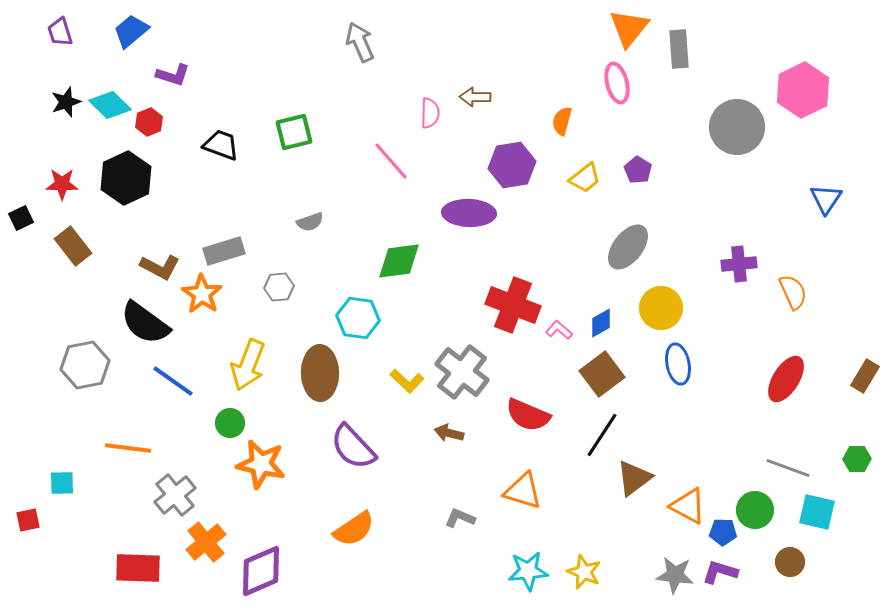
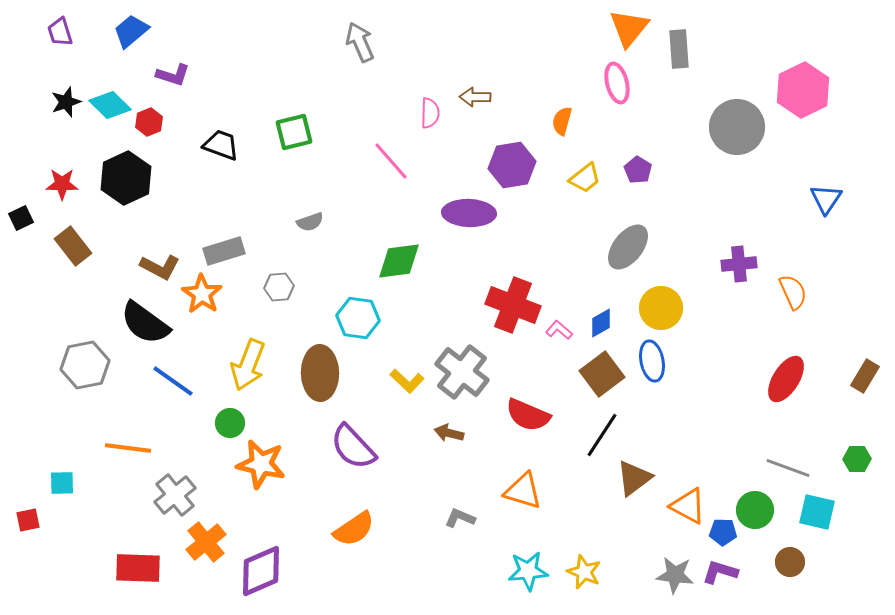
blue ellipse at (678, 364): moved 26 px left, 3 px up
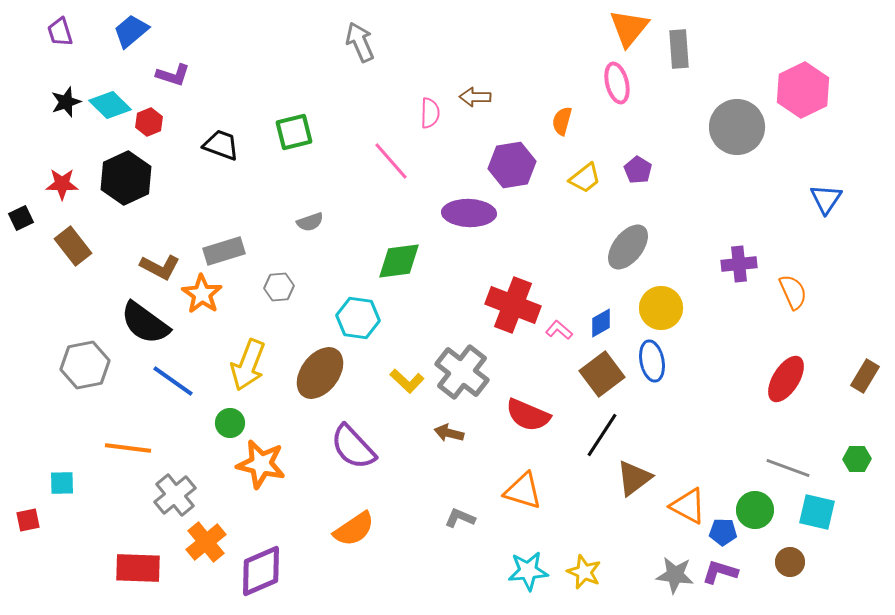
brown ellipse at (320, 373): rotated 38 degrees clockwise
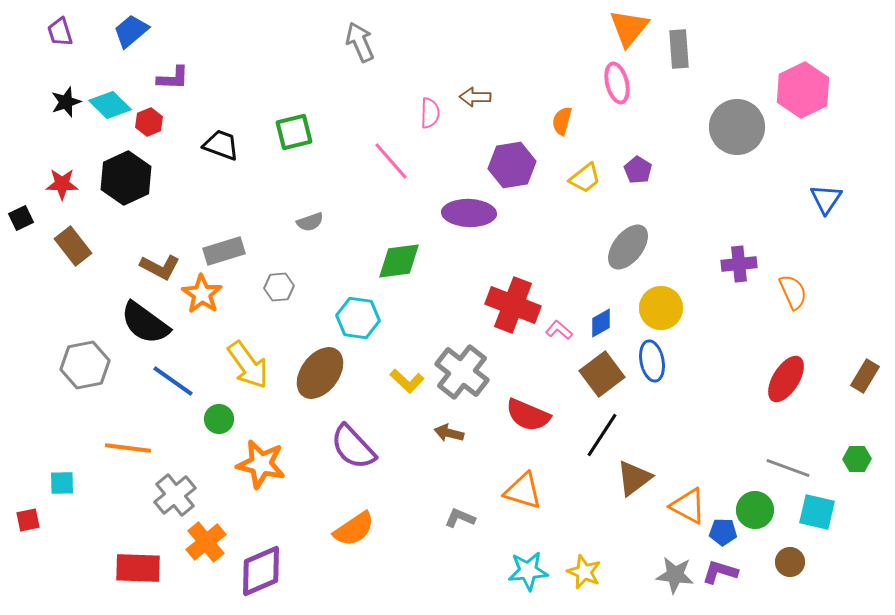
purple L-shape at (173, 75): moved 3 px down; rotated 16 degrees counterclockwise
yellow arrow at (248, 365): rotated 57 degrees counterclockwise
green circle at (230, 423): moved 11 px left, 4 px up
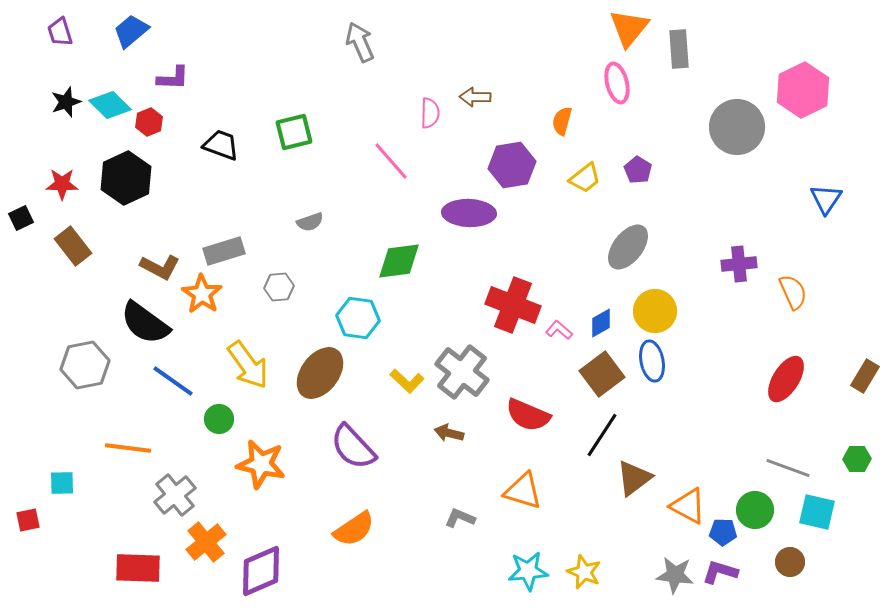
yellow circle at (661, 308): moved 6 px left, 3 px down
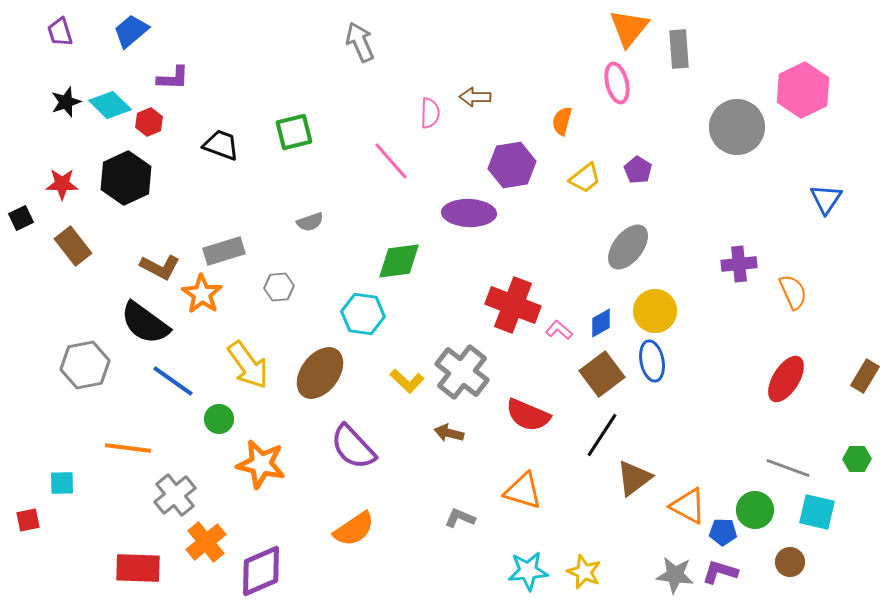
cyan hexagon at (358, 318): moved 5 px right, 4 px up
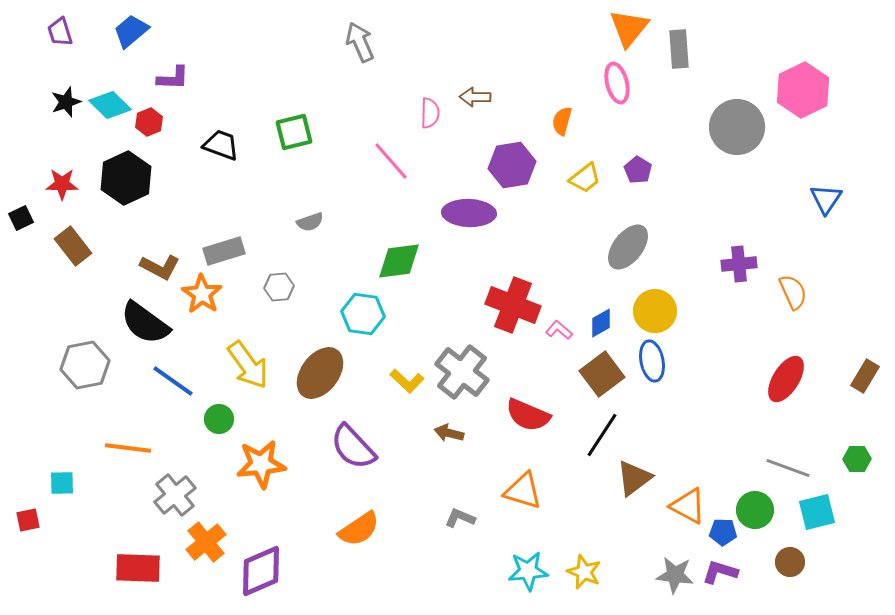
orange star at (261, 464): rotated 18 degrees counterclockwise
cyan square at (817, 512): rotated 27 degrees counterclockwise
orange semicircle at (354, 529): moved 5 px right
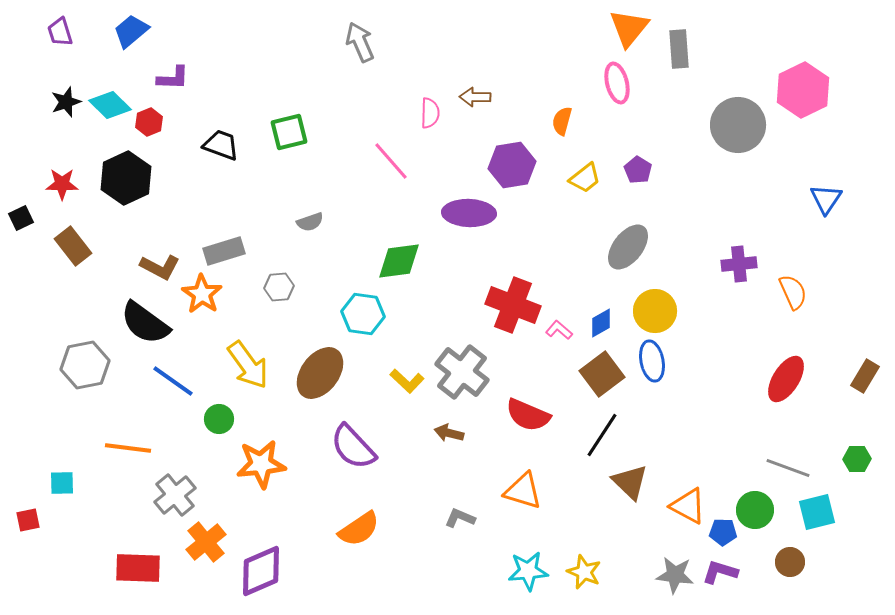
gray circle at (737, 127): moved 1 px right, 2 px up
green square at (294, 132): moved 5 px left
brown triangle at (634, 478): moved 4 px left, 4 px down; rotated 39 degrees counterclockwise
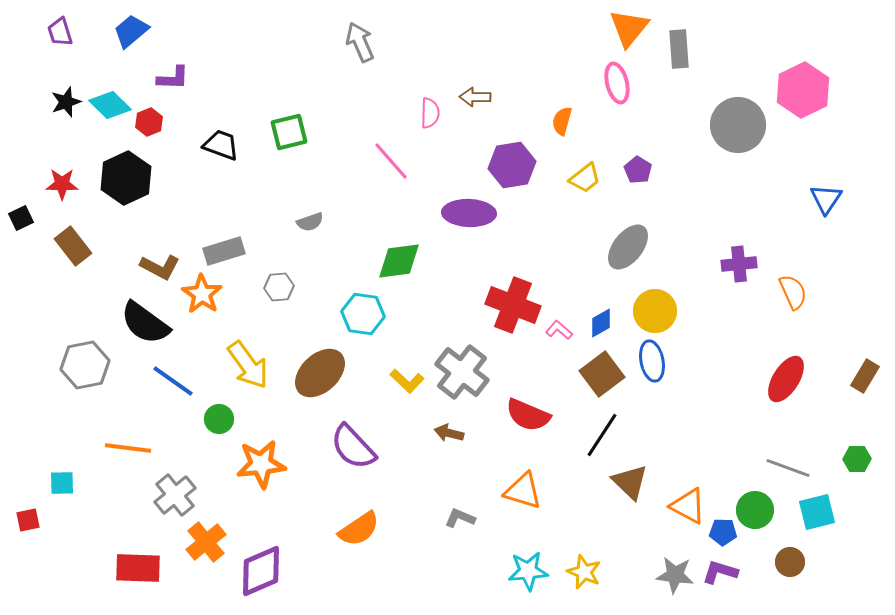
brown ellipse at (320, 373): rotated 10 degrees clockwise
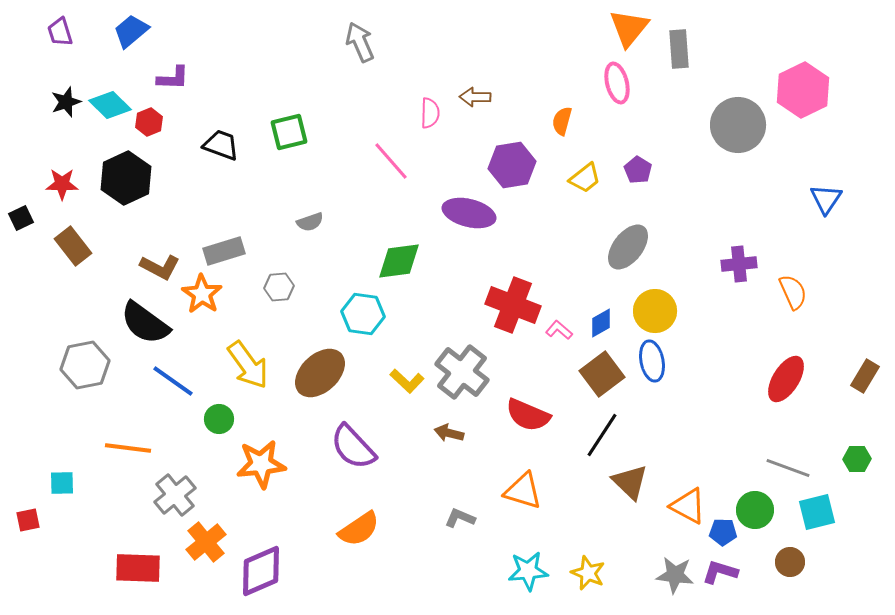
purple ellipse at (469, 213): rotated 12 degrees clockwise
yellow star at (584, 572): moved 4 px right, 1 px down
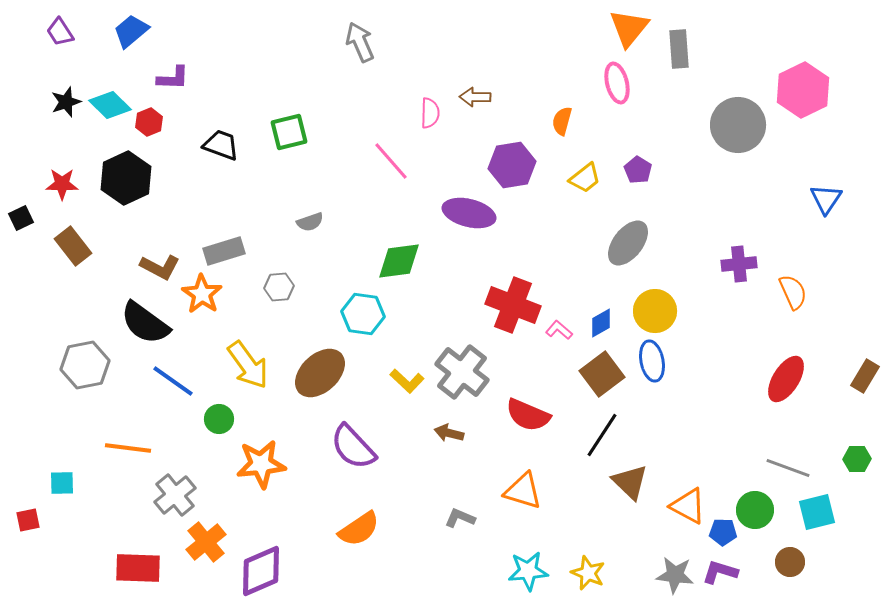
purple trapezoid at (60, 32): rotated 16 degrees counterclockwise
gray ellipse at (628, 247): moved 4 px up
